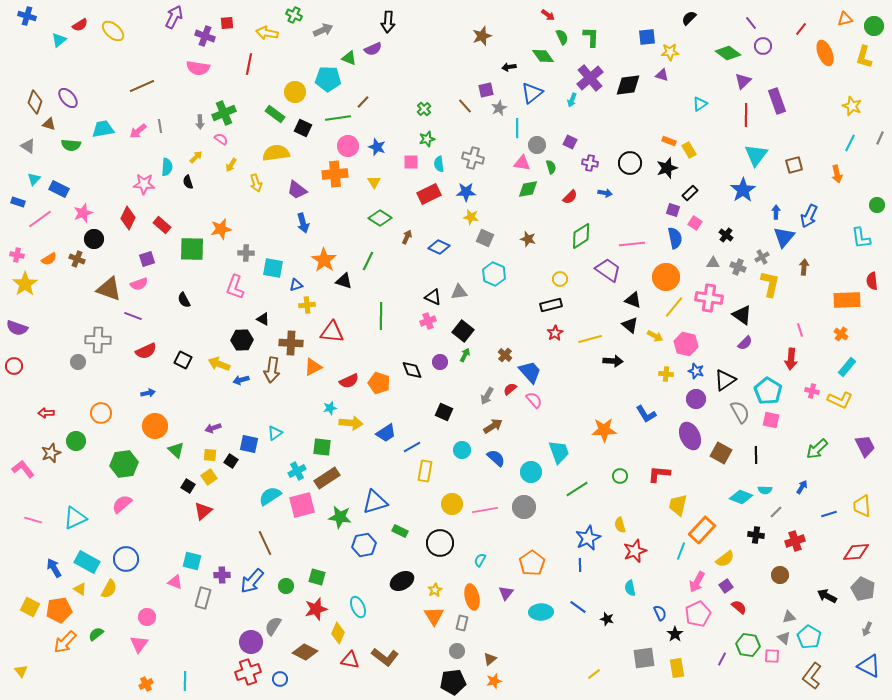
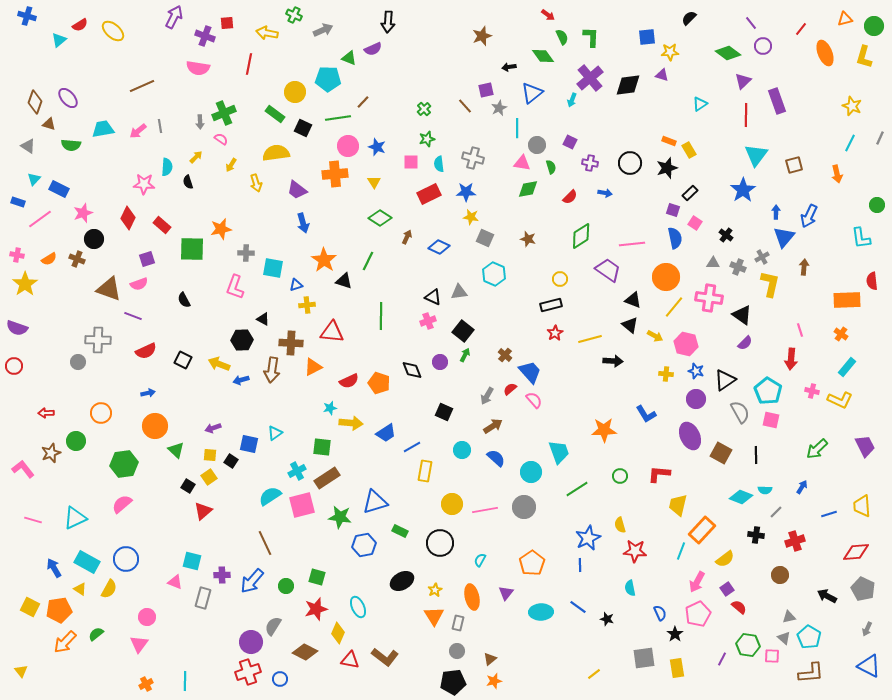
red star at (635, 551): rotated 25 degrees clockwise
purple square at (726, 586): moved 1 px right, 3 px down
gray rectangle at (462, 623): moved 4 px left
brown L-shape at (812, 676): moved 1 px left, 3 px up; rotated 132 degrees counterclockwise
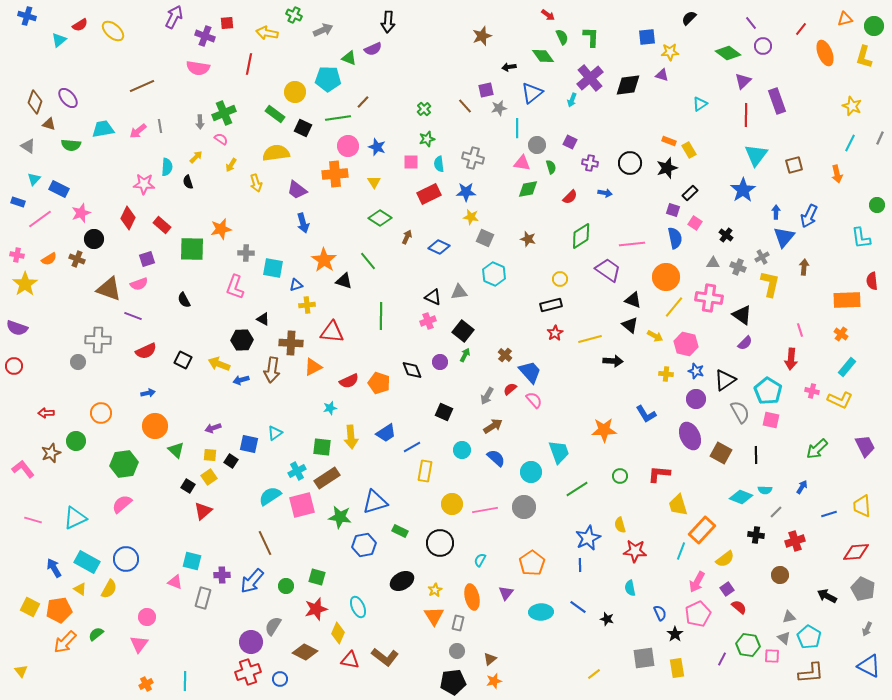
gray star at (499, 108): rotated 14 degrees clockwise
pink star at (83, 213): moved 2 px left
green line at (368, 261): rotated 66 degrees counterclockwise
yellow arrow at (351, 423): moved 14 px down; rotated 80 degrees clockwise
yellow trapezoid at (678, 505): rotated 30 degrees counterclockwise
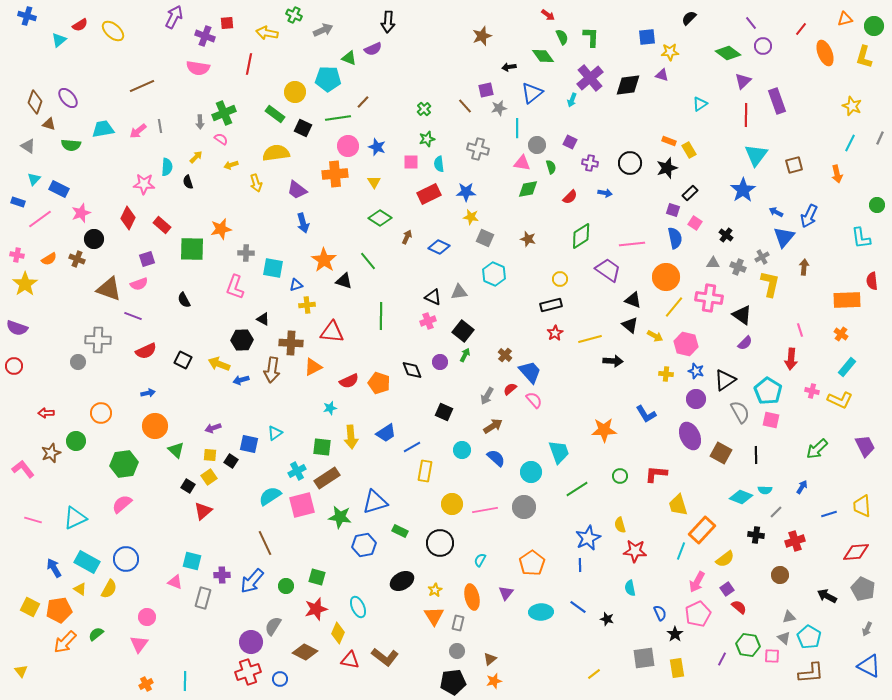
gray cross at (473, 158): moved 5 px right, 9 px up
yellow arrow at (231, 165): rotated 40 degrees clockwise
blue arrow at (776, 212): rotated 64 degrees counterclockwise
red L-shape at (659, 474): moved 3 px left
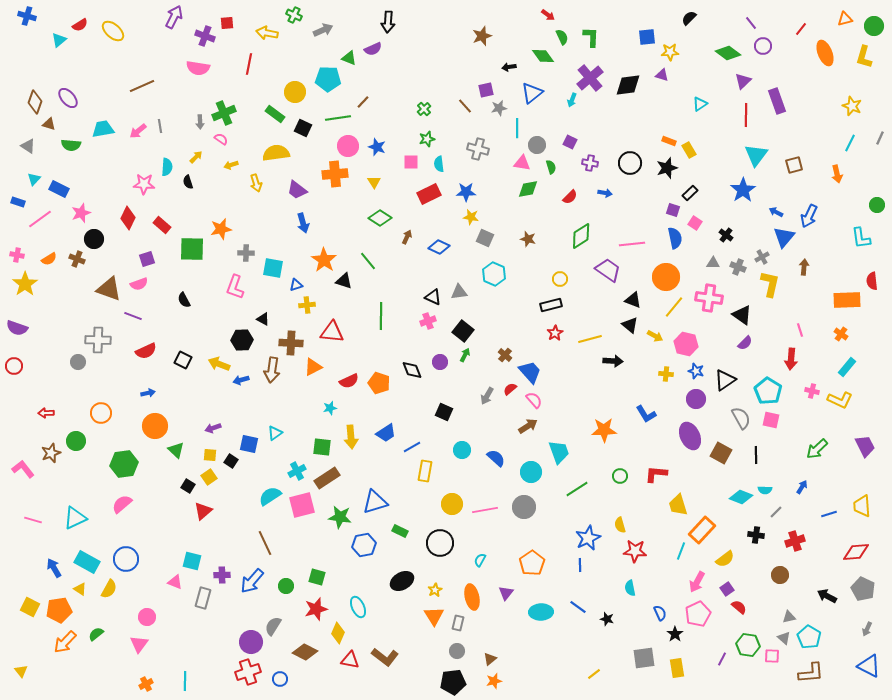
gray semicircle at (740, 412): moved 1 px right, 6 px down
brown arrow at (493, 426): moved 35 px right
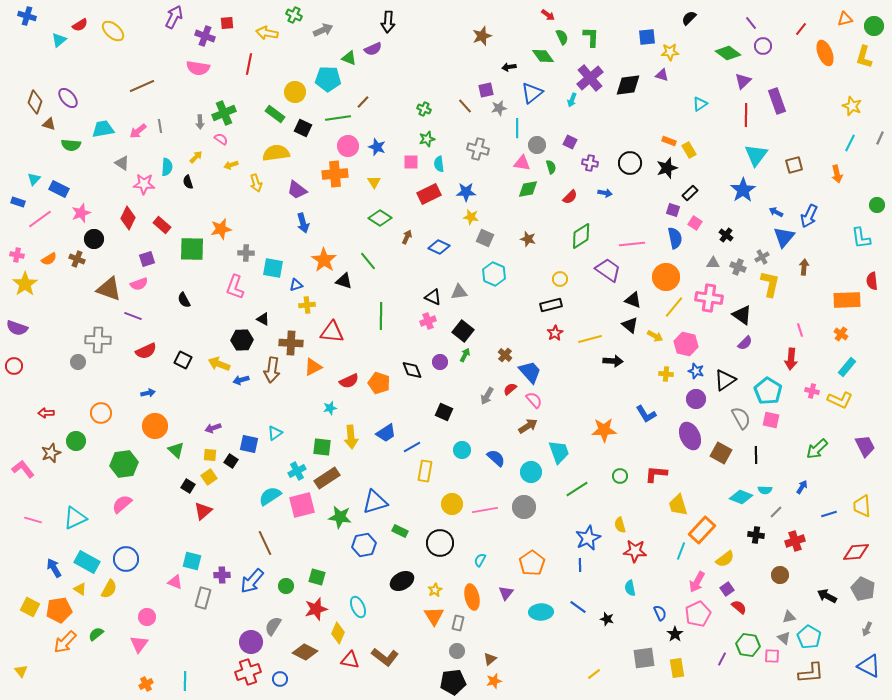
green cross at (424, 109): rotated 24 degrees counterclockwise
gray triangle at (28, 146): moved 94 px right, 17 px down
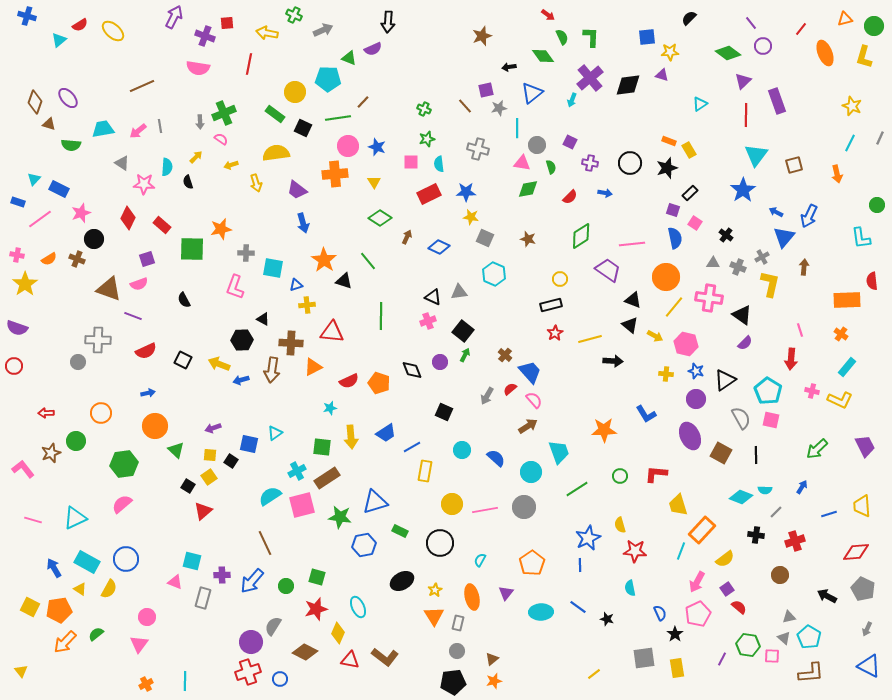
brown triangle at (490, 659): moved 2 px right
